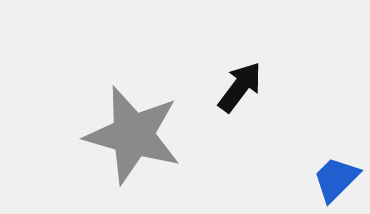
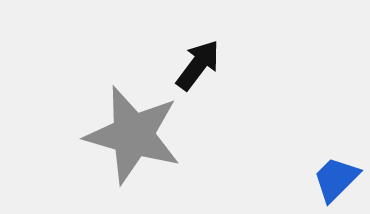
black arrow: moved 42 px left, 22 px up
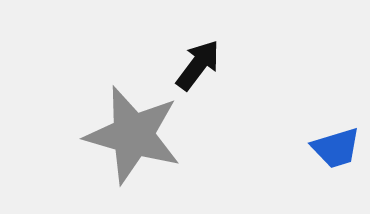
blue trapezoid: moved 31 px up; rotated 152 degrees counterclockwise
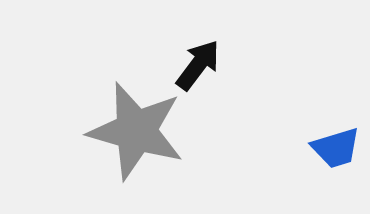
gray star: moved 3 px right, 4 px up
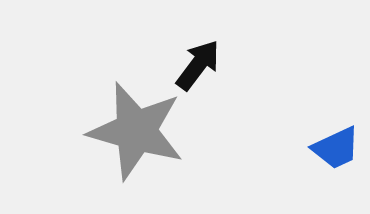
blue trapezoid: rotated 8 degrees counterclockwise
